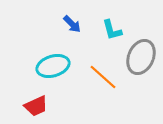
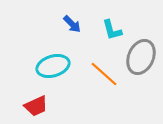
orange line: moved 1 px right, 3 px up
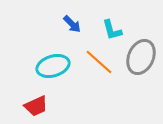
orange line: moved 5 px left, 12 px up
